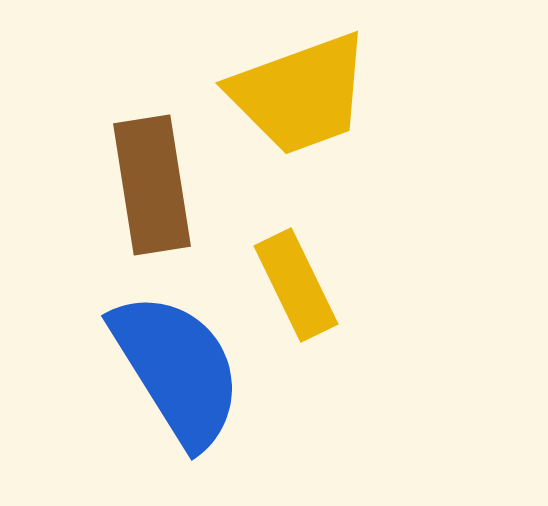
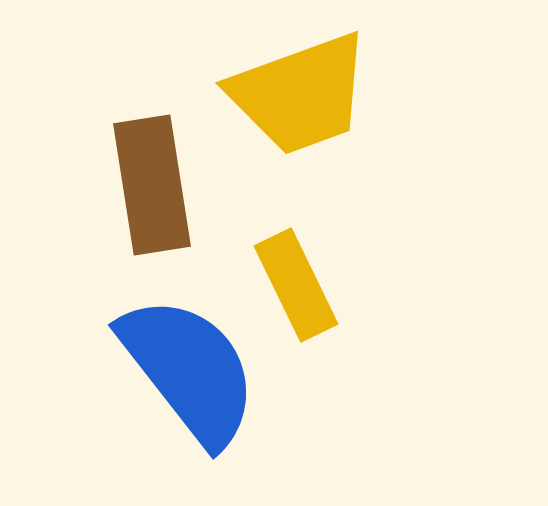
blue semicircle: moved 12 px right, 1 px down; rotated 6 degrees counterclockwise
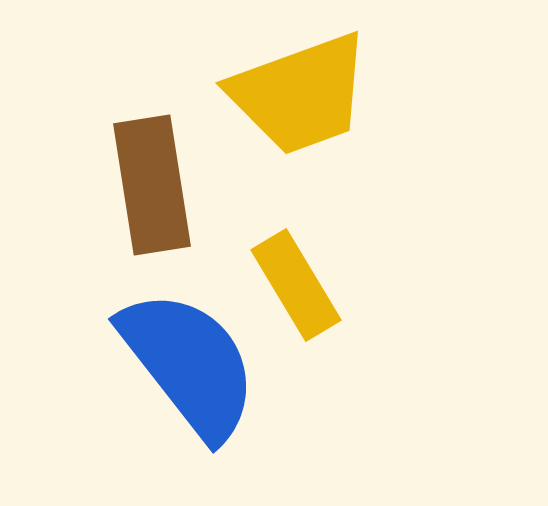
yellow rectangle: rotated 5 degrees counterclockwise
blue semicircle: moved 6 px up
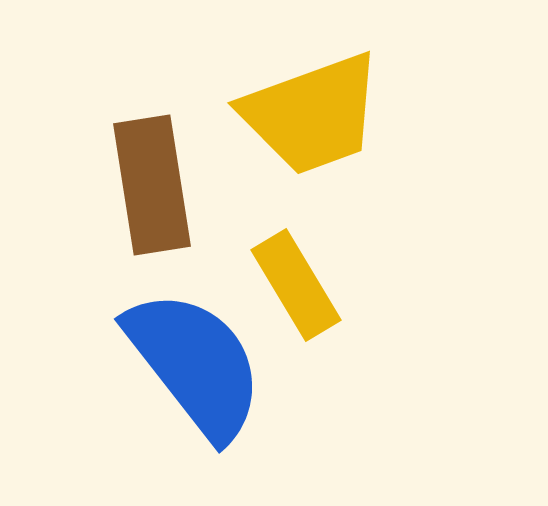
yellow trapezoid: moved 12 px right, 20 px down
blue semicircle: moved 6 px right
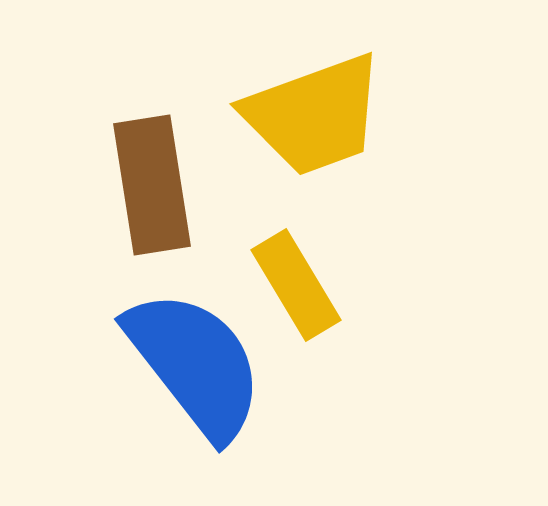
yellow trapezoid: moved 2 px right, 1 px down
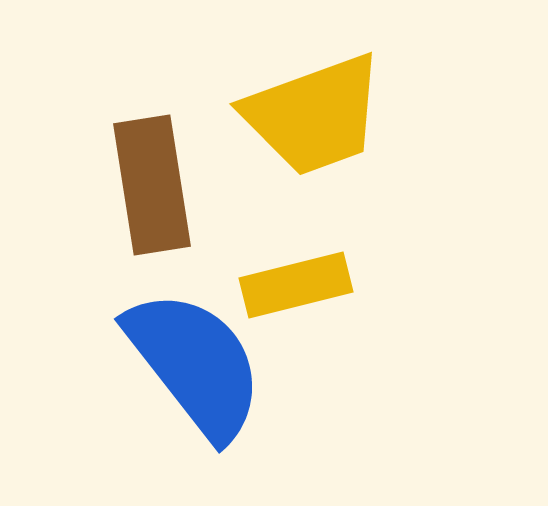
yellow rectangle: rotated 73 degrees counterclockwise
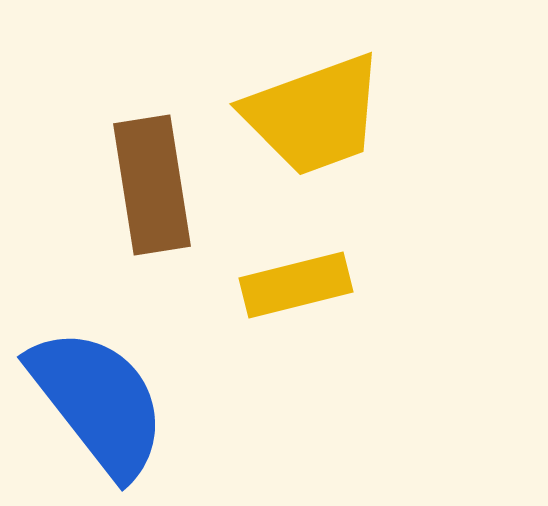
blue semicircle: moved 97 px left, 38 px down
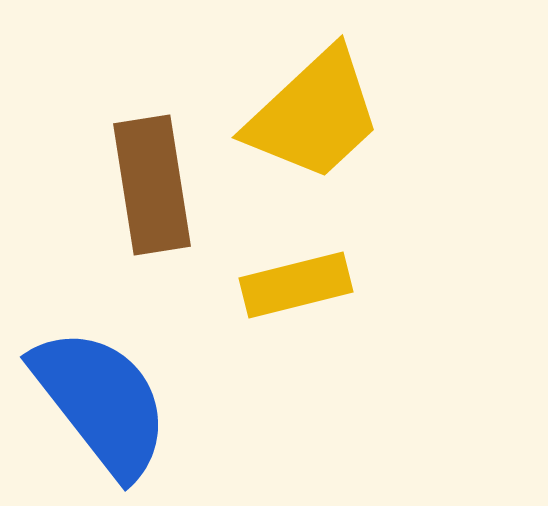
yellow trapezoid: rotated 23 degrees counterclockwise
blue semicircle: moved 3 px right
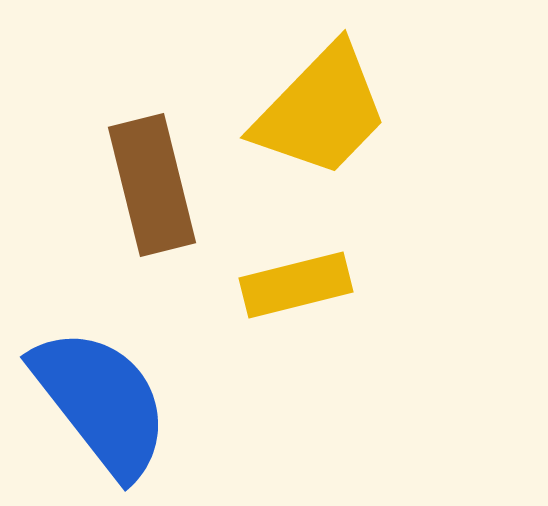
yellow trapezoid: moved 7 px right, 4 px up; rotated 3 degrees counterclockwise
brown rectangle: rotated 5 degrees counterclockwise
